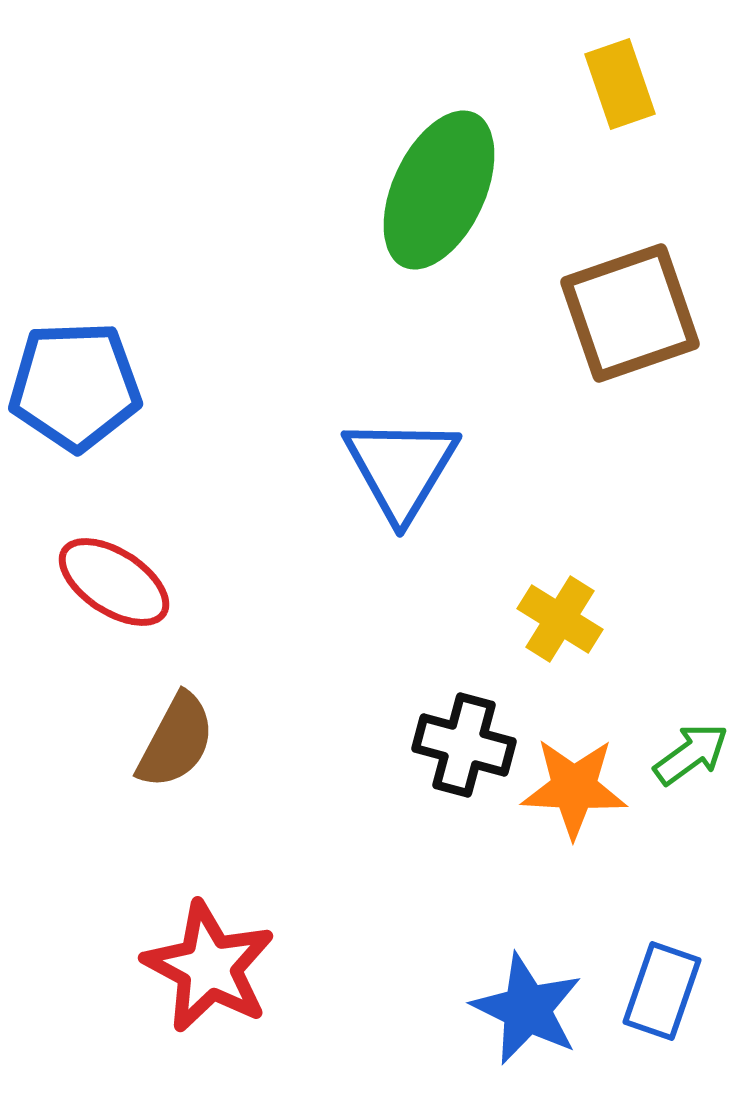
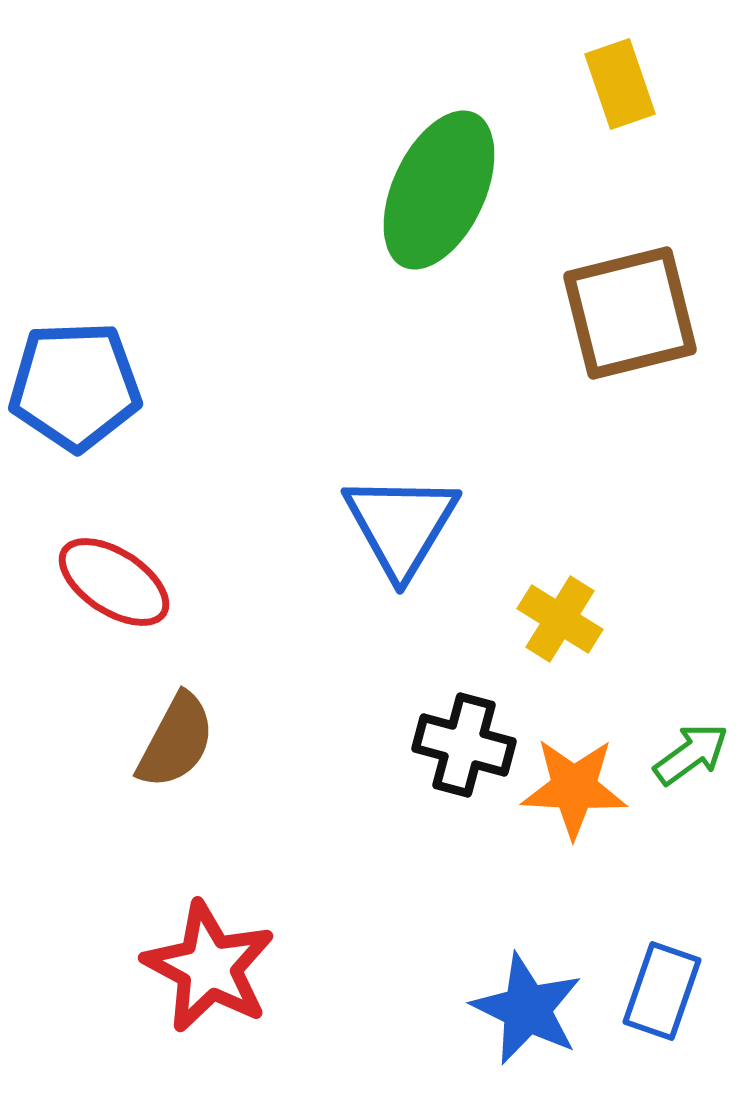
brown square: rotated 5 degrees clockwise
blue triangle: moved 57 px down
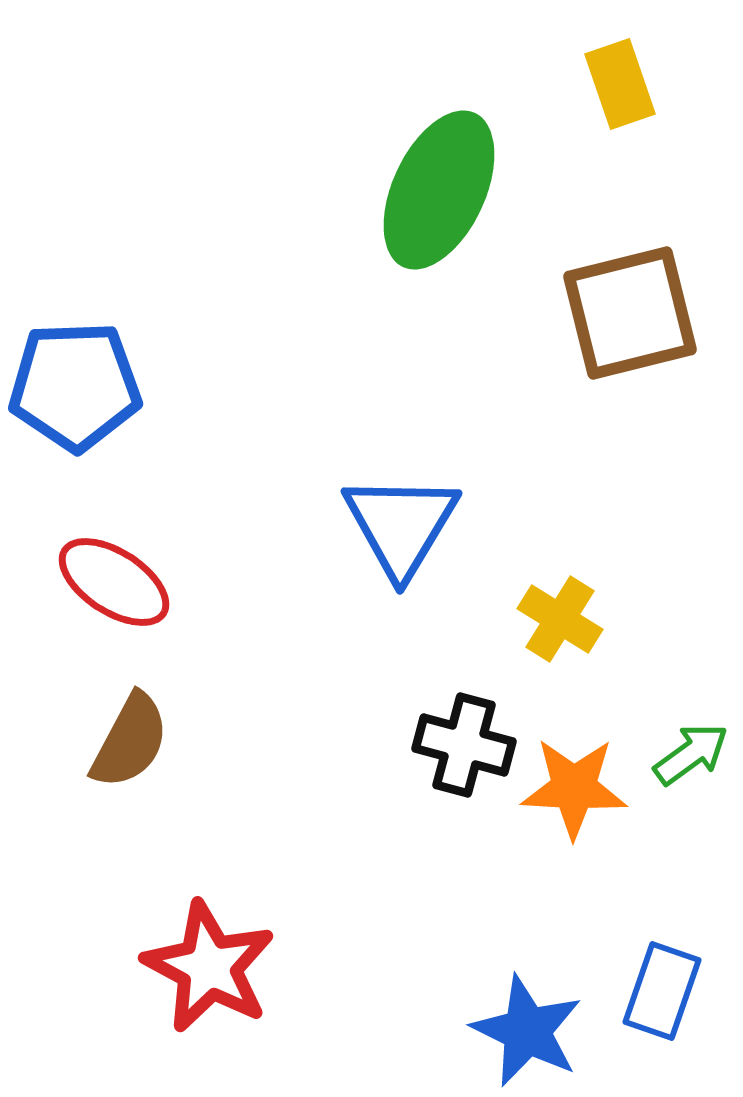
brown semicircle: moved 46 px left
blue star: moved 22 px down
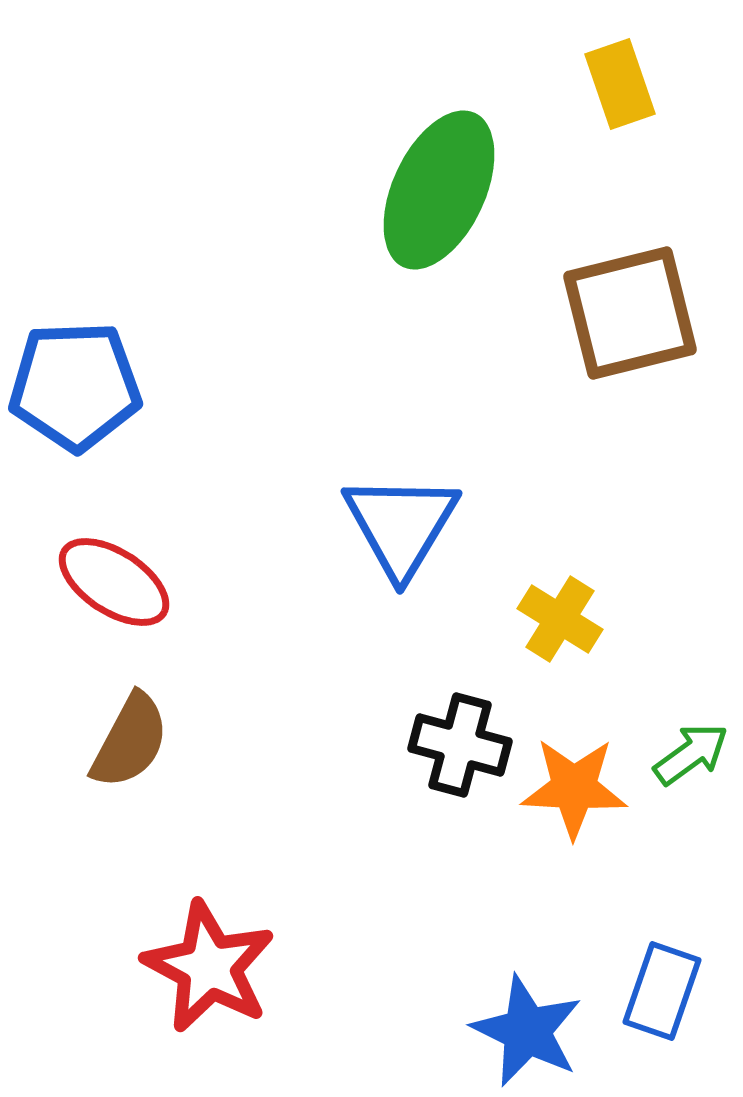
black cross: moved 4 px left
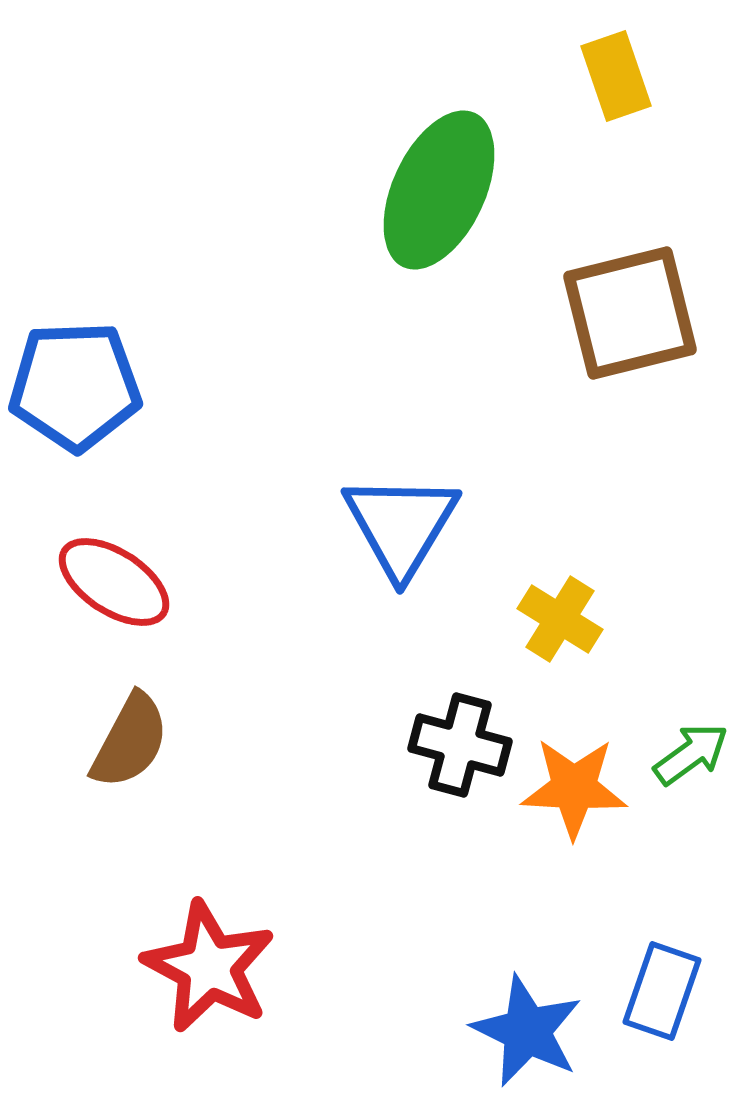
yellow rectangle: moved 4 px left, 8 px up
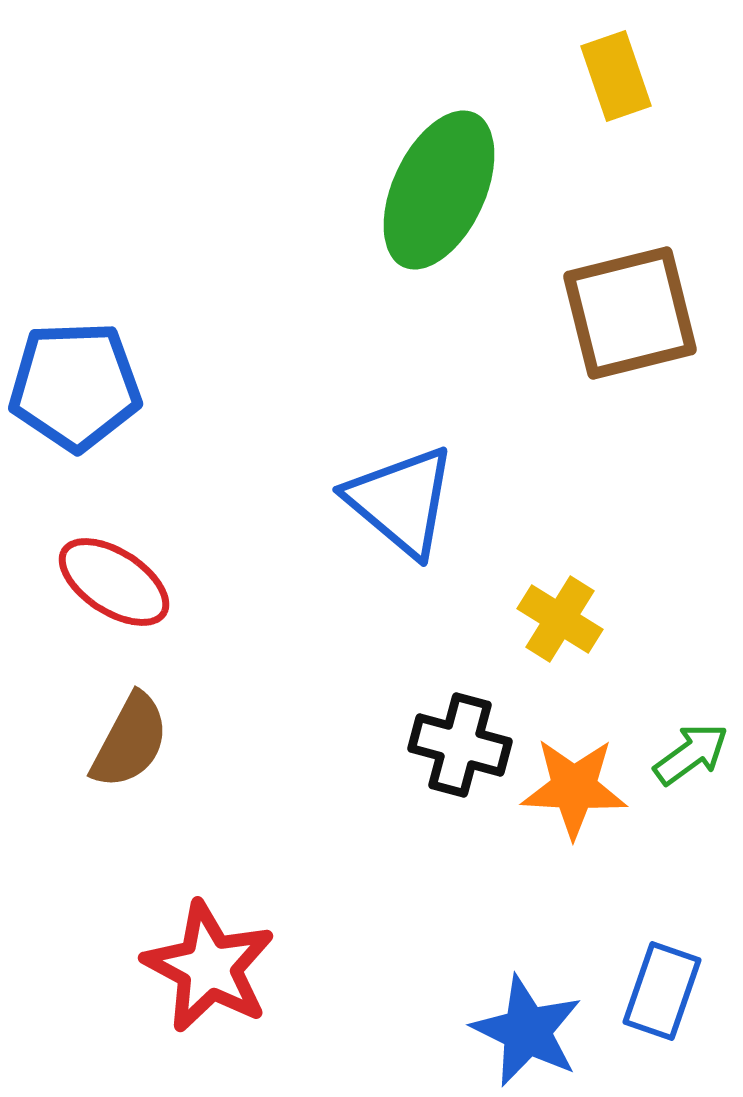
blue triangle: moved 24 px up; rotated 21 degrees counterclockwise
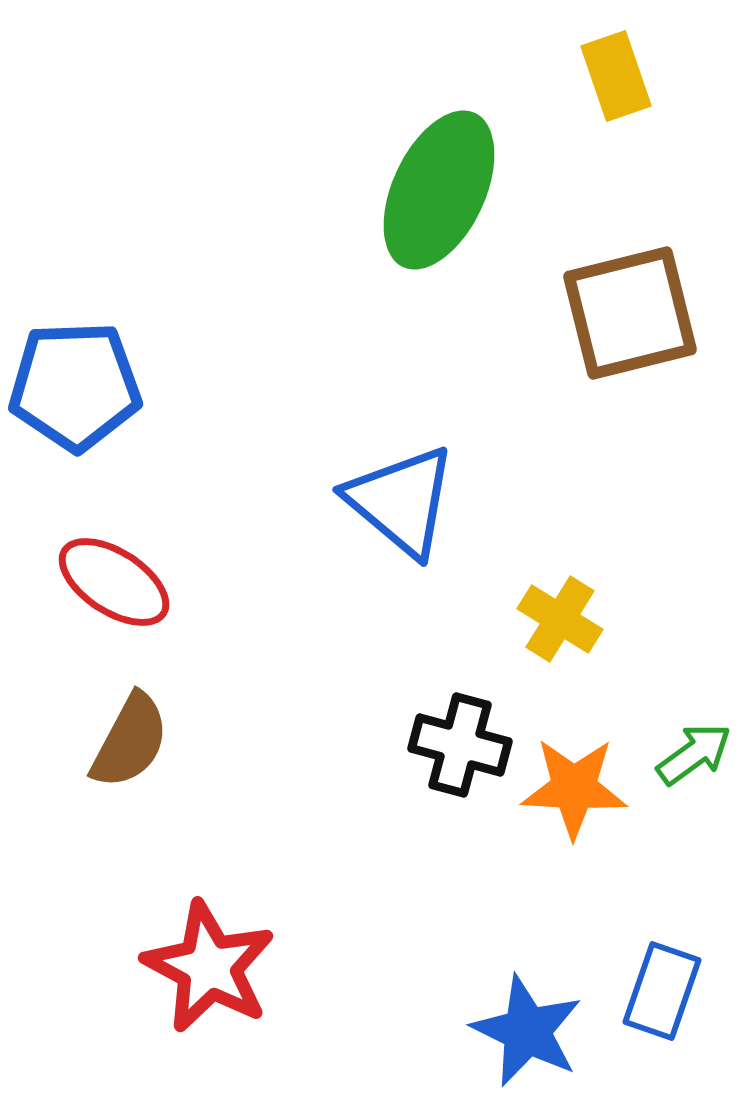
green arrow: moved 3 px right
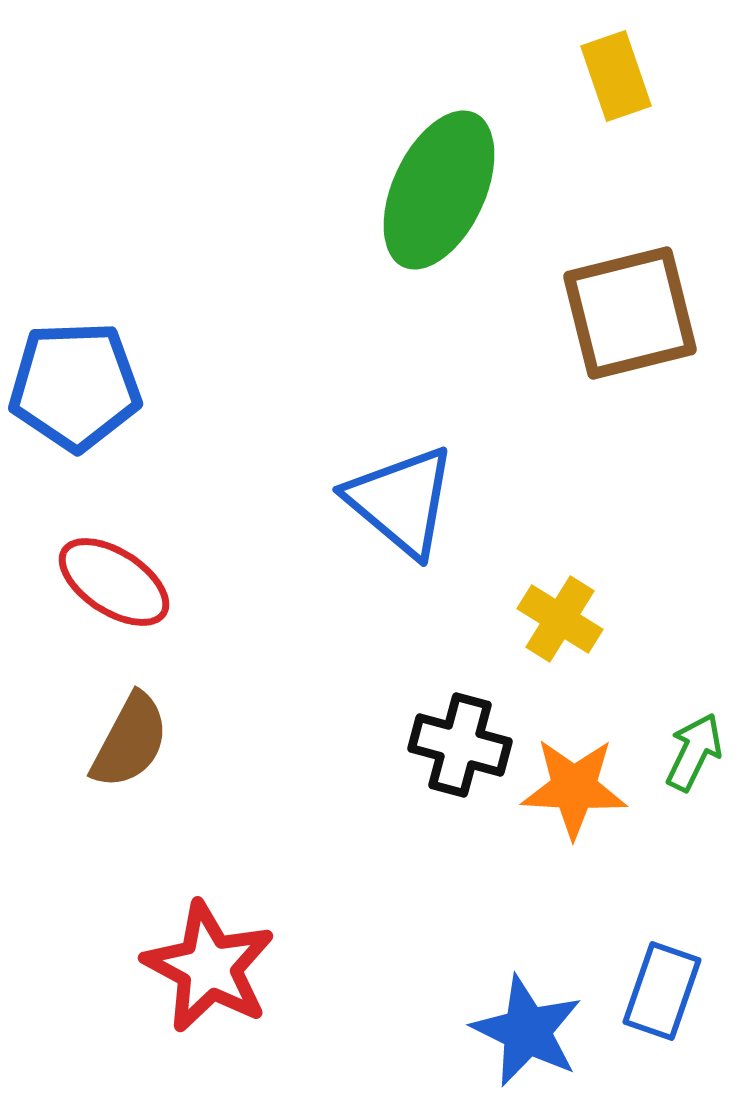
green arrow: moved 2 px up; rotated 28 degrees counterclockwise
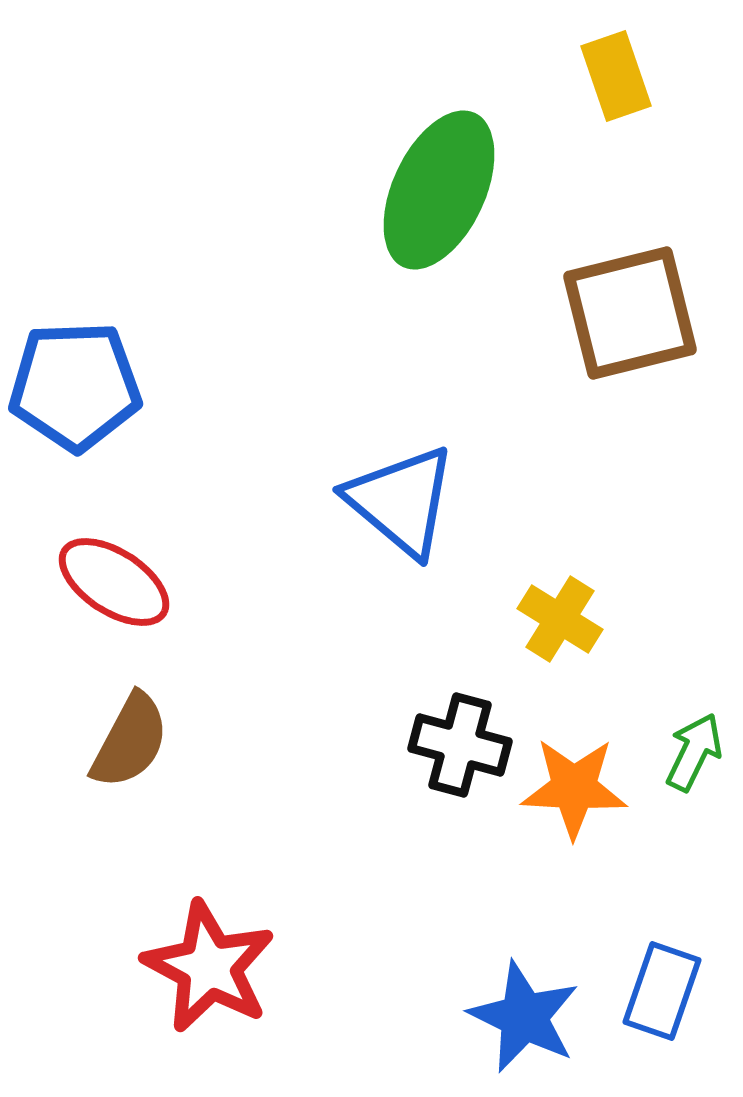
blue star: moved 3 px left, 14 px up
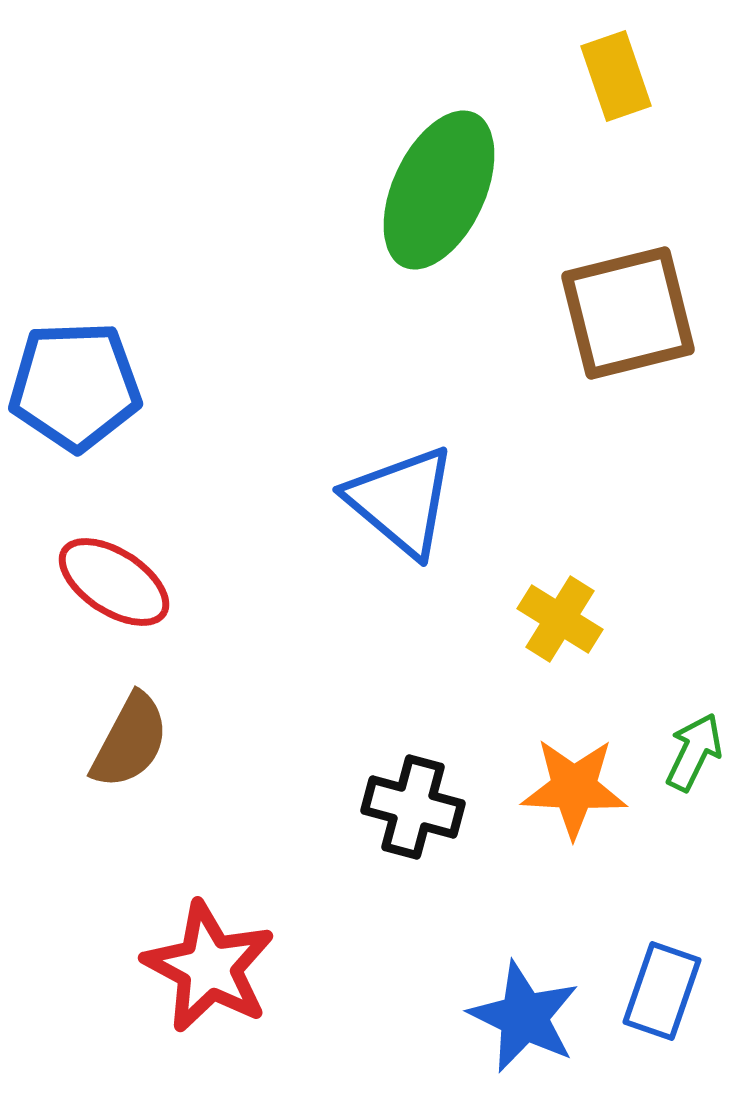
brown square: moved 2 px left
black cross: moved 47 px left, 62 px down
